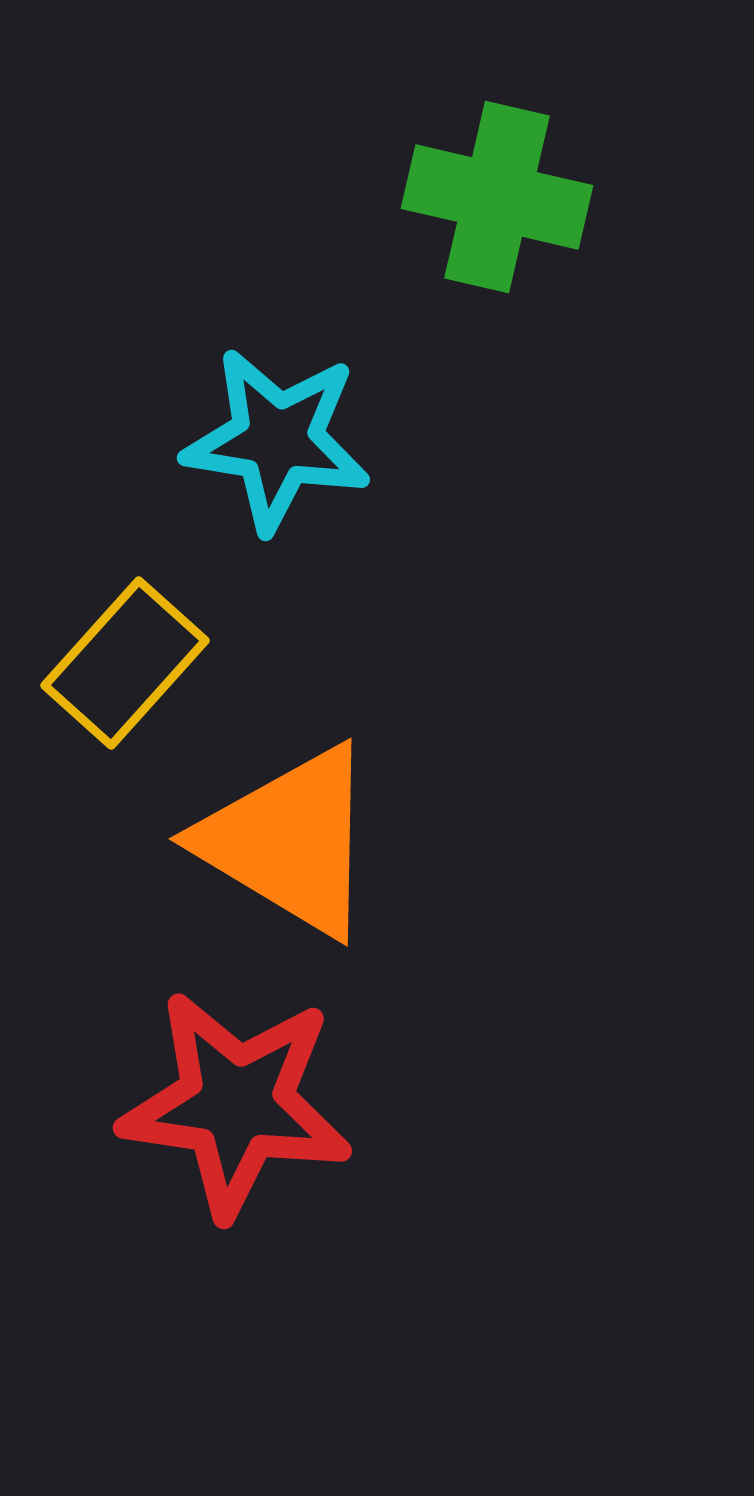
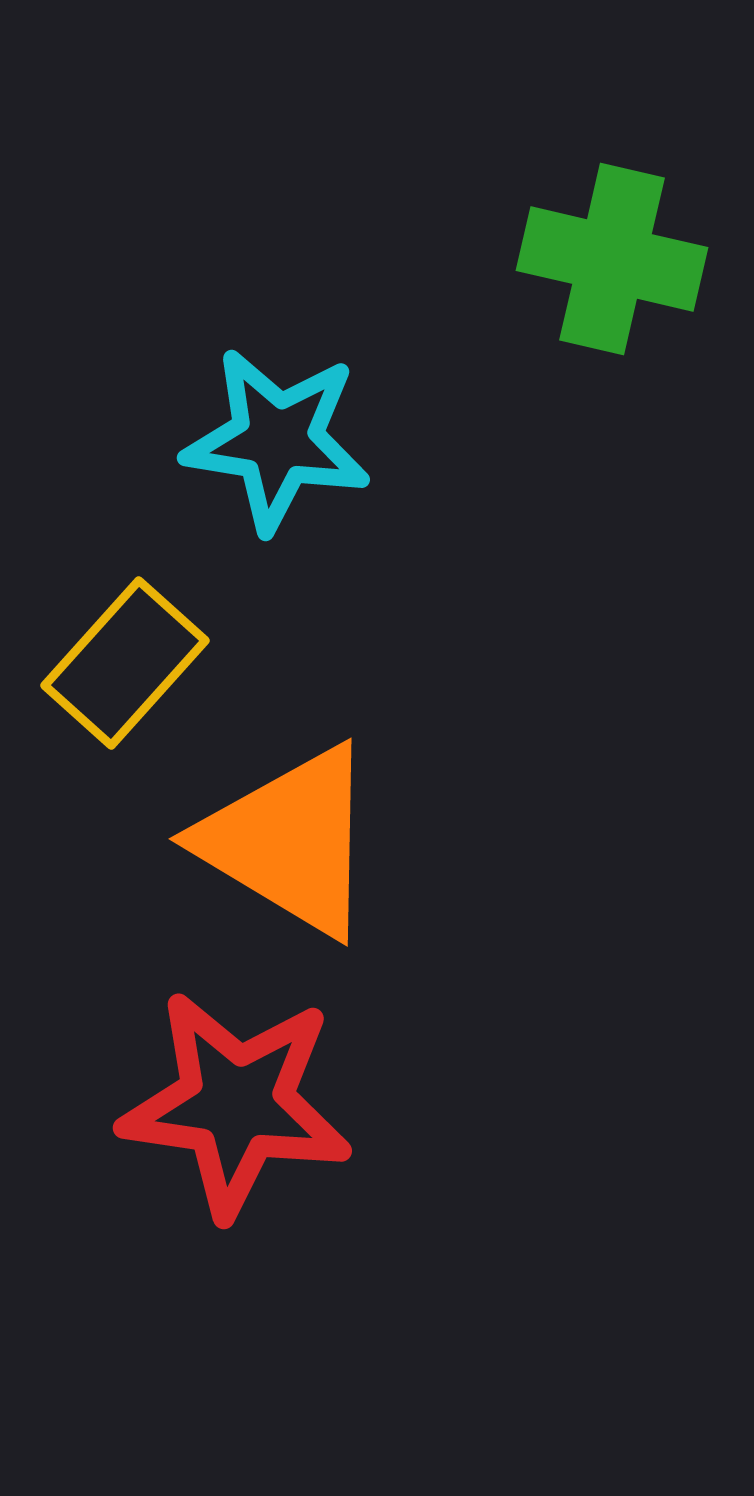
green cross: moved 115 px right, 62 px down
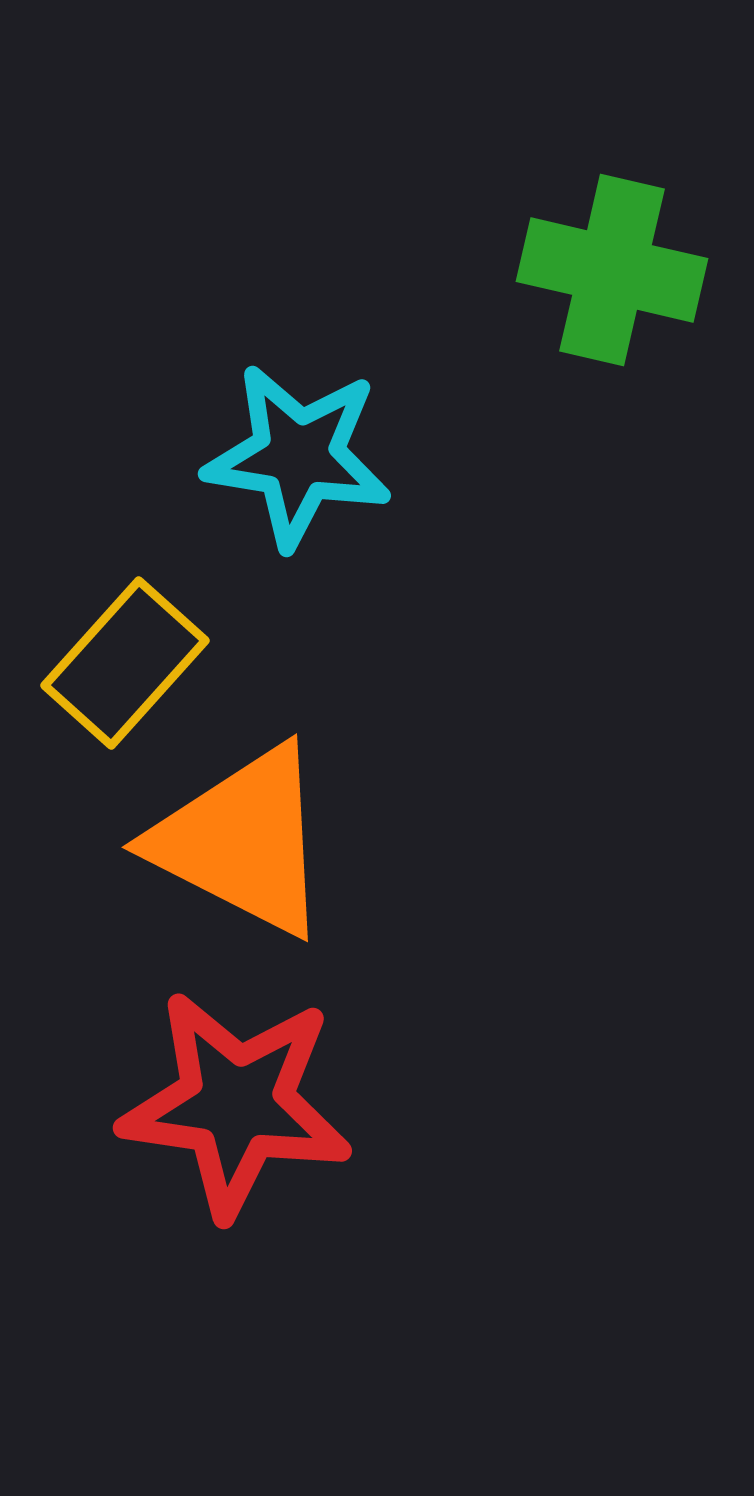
green cross: moved 11 px down
cyan star: moved 21 px right, 16 px down
orange triangle: moved 47 px left; rotated 4 degrees counterclockwise
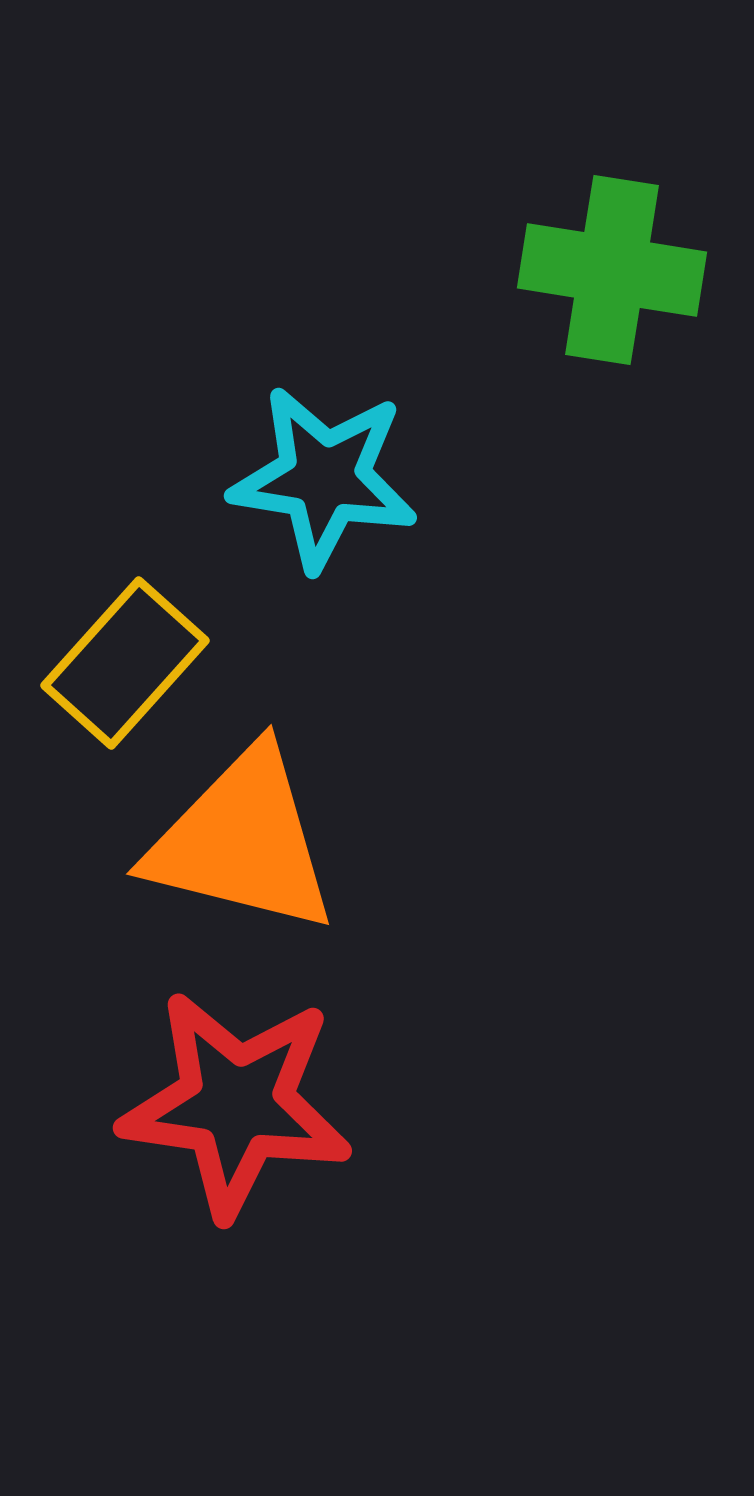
green cross: rotated 4 degrees counterclockwise
cyan star: moved 26 px right, 22 px down
orange triangle: rotated 13 degrees counterclockwise
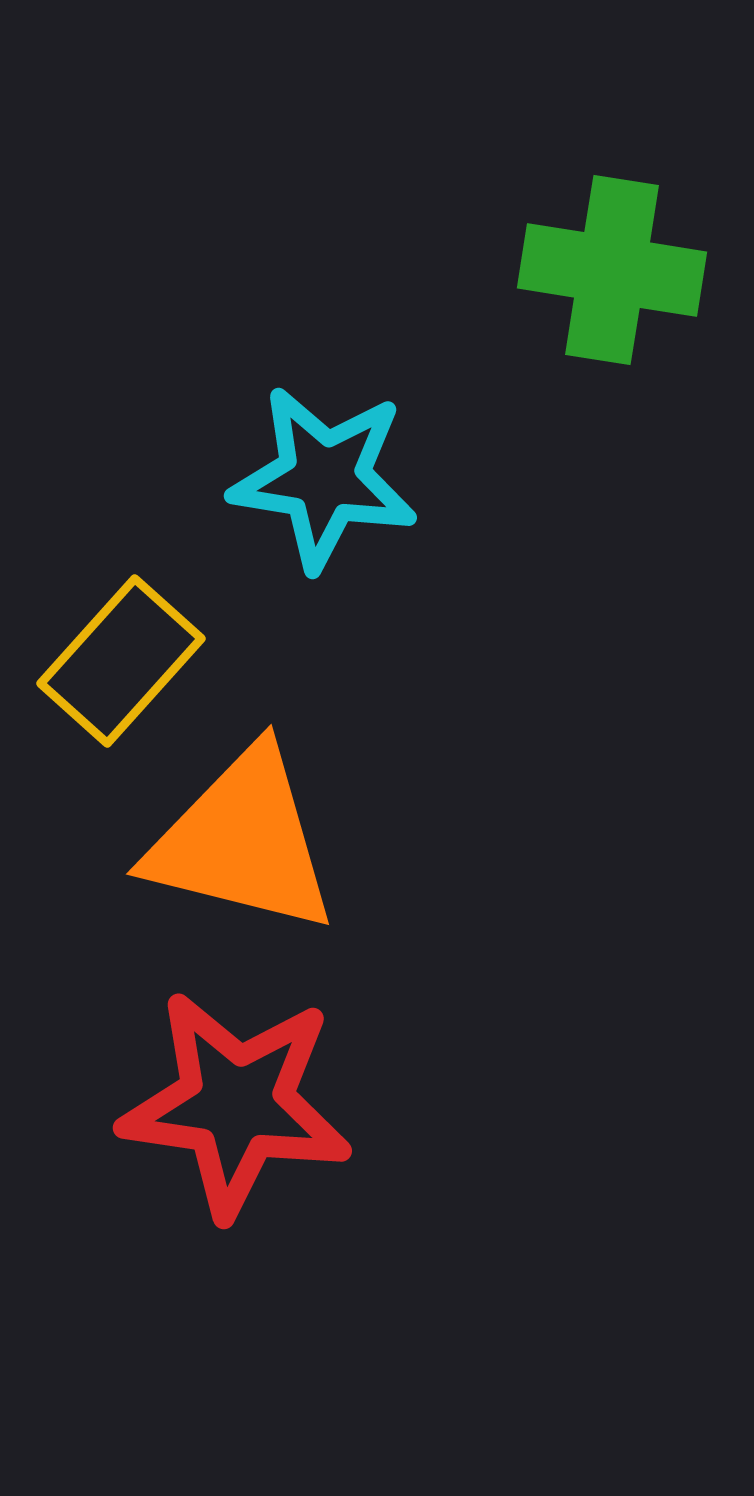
yellow rectangle: moved 4 px left, 2 px up
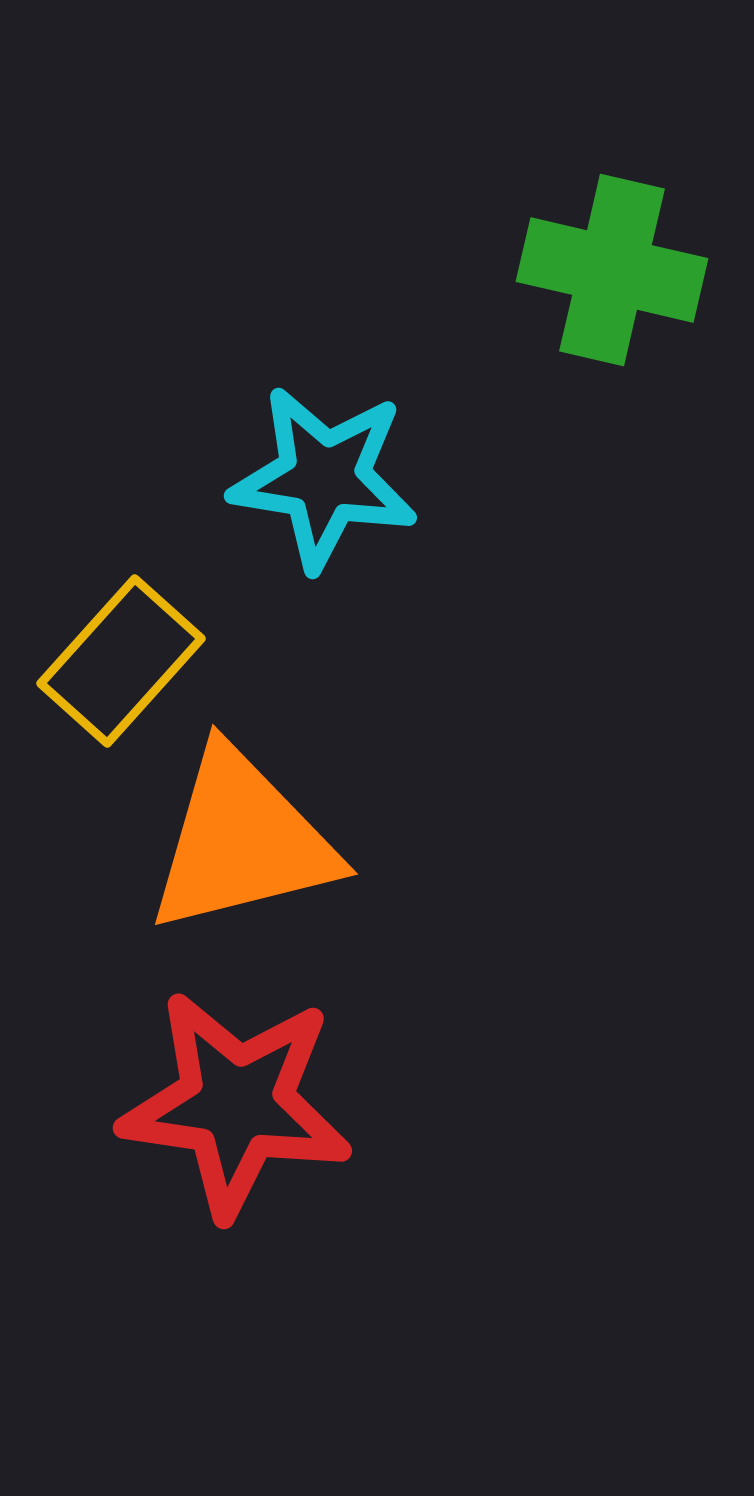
green cross: rotated 4 degrees clockwise
orange triangle: rotated 28 degrees counterclockwise
